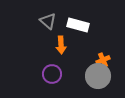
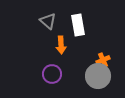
white rectangle: rotated 65 degrees clockwise
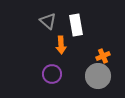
white rectangle: moved 2 px left
orange cross: moved 4 px up
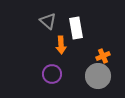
white rectangle: moved 3 px down
